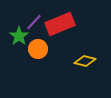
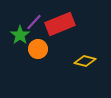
green star: moved 1 px right, 1 px up
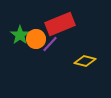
purple line: moved 16 px right, 22 px down
orange circle: moved 2 px left, 10 px up
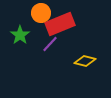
orange circle: moved 5 px right, 26 px up
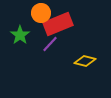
red rectangle: moved 2 px left
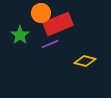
purple line: rotated 24 degrees clockwise
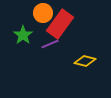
orange circle: moved 2 px right
red rectangle: moved 2 px right; rotated 32 degrees counterclockwise
green star: moved 3 px right
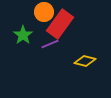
orange circle: moved 1 px right, 1 px up
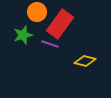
orange circle: moved 7 px left
green star: rotated 18 degrees clockwise
purple line: rotated 42 degrees clockwise
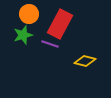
orange circle: moved 8 px left, 2 px down
red rectangle: rotated 8 degrees counterclockwise
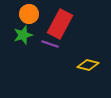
yellow diamond: moved 3 px right, 4 px down
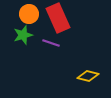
red rectangle: moved 2 px left, 6 px up; rotated 52 degrees counterclockwise
purple line: moved 1 px right, 1 px up
yellow diamond: moved 11 px down
